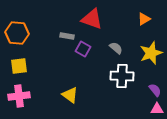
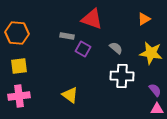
yellow star: rotated 30 degrees clockwise
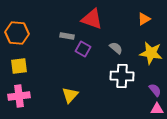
yellow triangle: rotated 36 degrees clockwise
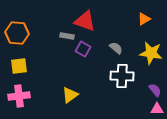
red triangle: moved 7 px left, 2 px down
yellow triangle: rotated 12 degrees clockwise
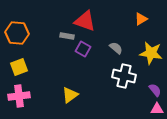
orange triangle: moved 3 px left
yellow square: moved 1 px down; rotated 12 degrees counterclockwise
white cross: moved 2 px right; rotated 10 degrees clockwise
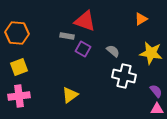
gray semicircle: moved 3 px left, 3 px down
purple semicircle: moved 1 px right, 1 px down
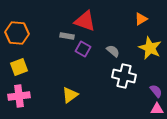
yellow star: moved 1 px left, 5 px up; rotated 15 degrees clockwise
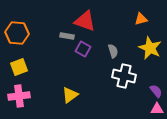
orange triangle: rotated 16 degrees clockwise
gray semicircle: rotated 32 degrees clockwise
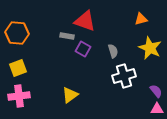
yellow square: moved 1 px left, 1 px down
white cross: rotated 30 degrees counterclockwise
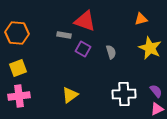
gray rectangle: moved 3 px left, 1 px up
gray semicircle: moved 2 px left, 1 px down
white cross: moved 18 px down; rotated 15 degrees clockwise
pink triangle: rotated 24 degrees counterclockwise
